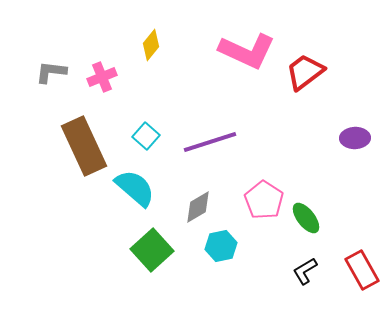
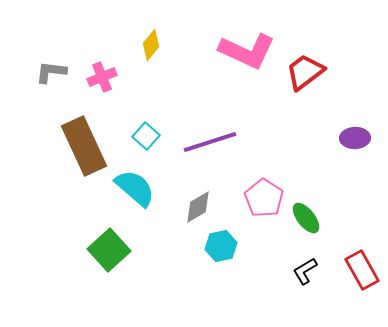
pink pentagon: moved 2 px up
green square: moved 43 px left
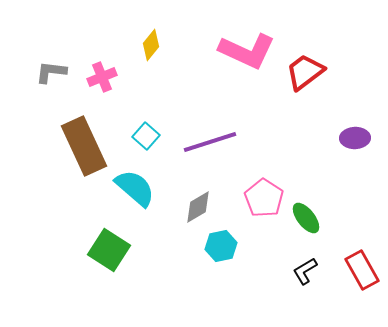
green square: rotated 15 degrees counterclockwise
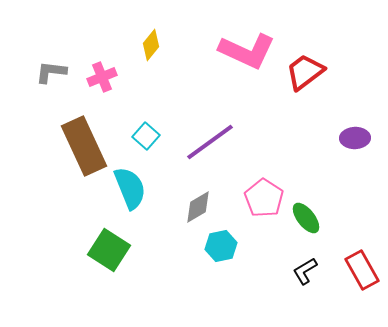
purple line: rotated 18 degrees counterclockwise
cyan semicircle: moved 5 px left; rotated 27 degrees clockwise
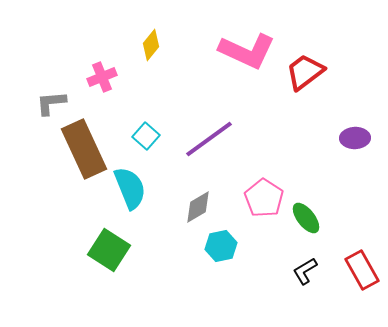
gray L-shape: moved 31 px down; rotated 12 degrees counterclockwise
purple line: moved 1 px left, 3 px up
brown rectangle: moved 3 px down
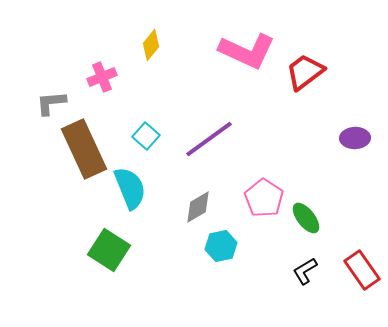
red rectangle: rotated 6 degrees counterclockwise
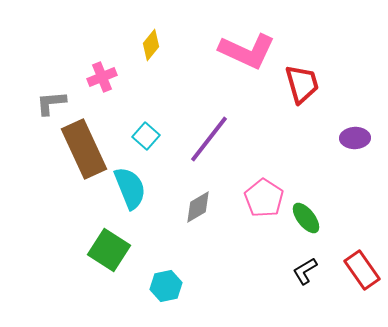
red trapezoid: moved 3 px left, 12 px down; rotated 111 degrees clockwise
purple line: rotated 16 degrees counterclockwise
cyan hexagon: moved 55 px left, 40 px down
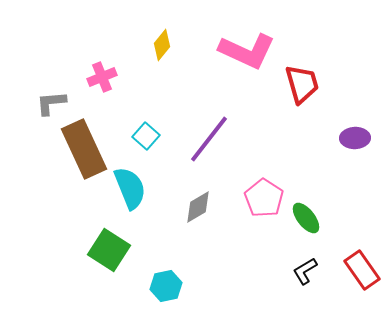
yellow diamond: moved 11 px right
